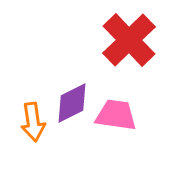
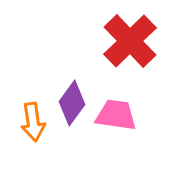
red cross: moved 1 px right, 1 px down
purple diamond: rotated 27 degrees counterclockwise
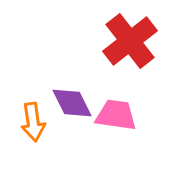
red cross: rotated 6 degrees clockwise
purple diamond: rotated 63 degrees counterclockwise
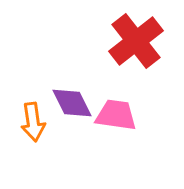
red cross: moved 6 px right
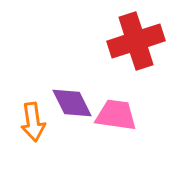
red cross: rotated 20 degrees clockwise
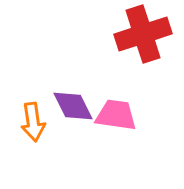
red cross: moved 7 px right, 7 px up
purple diamond: moved 1 px right, 3 px down
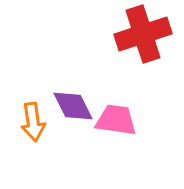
pink trapezoid: moved 5 px down
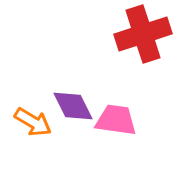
orange arrow: rotated 51 degrees counterclockwise
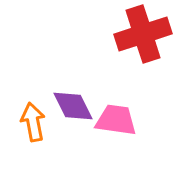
orange arrow: rotated 132 degrees counterclockwise
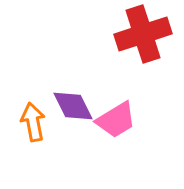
pink trapezoid: rotated 141 degrees clockwise
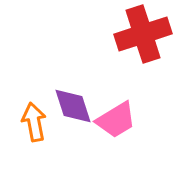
purple diamond: rotated 9 degrees clockwise
orange arrow: moved 1 px right
